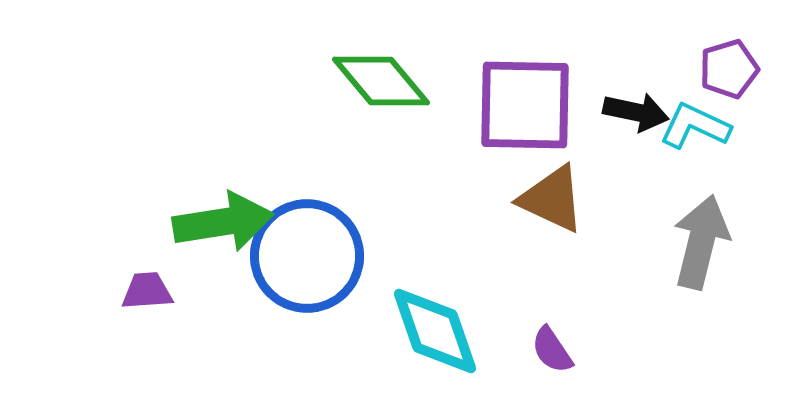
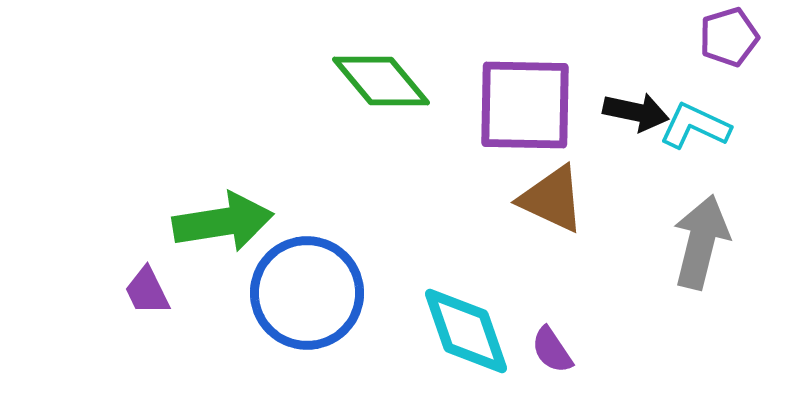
purple pentagon: moved 32 px up
blue circle: moved 37 px down
purple trapezoid: rotated 112 degrees counterclockwise
cyan diamond: moved 31 px right
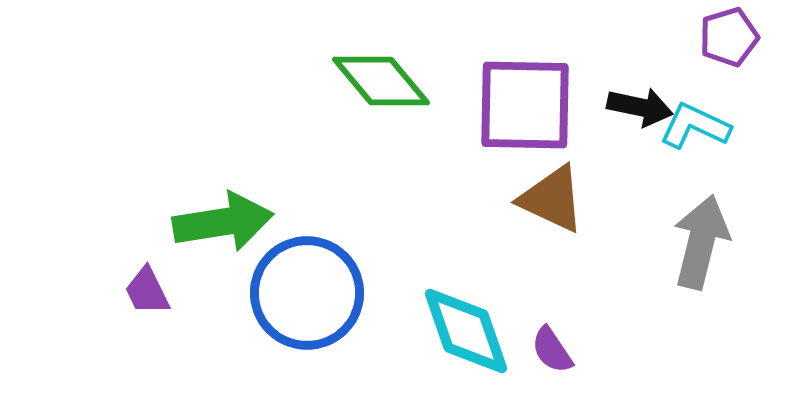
black arrow: moved 4 px right, 5 px up
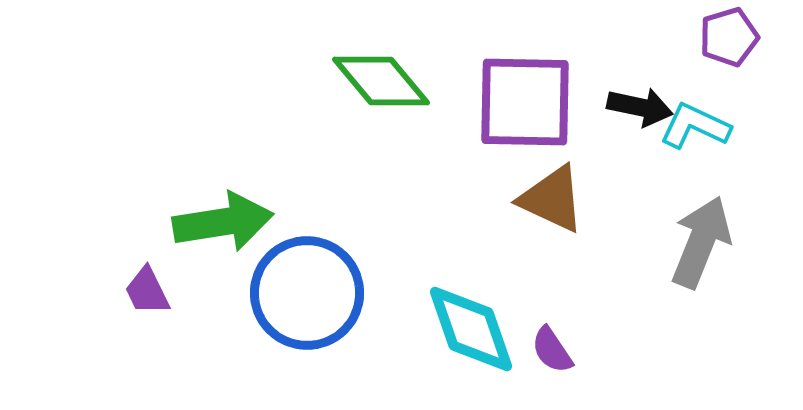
purple square: moved 3 px up
gray arrow: rotated 8 degrees clockwise
cyan diamond: moved 5 px right, 2 px up
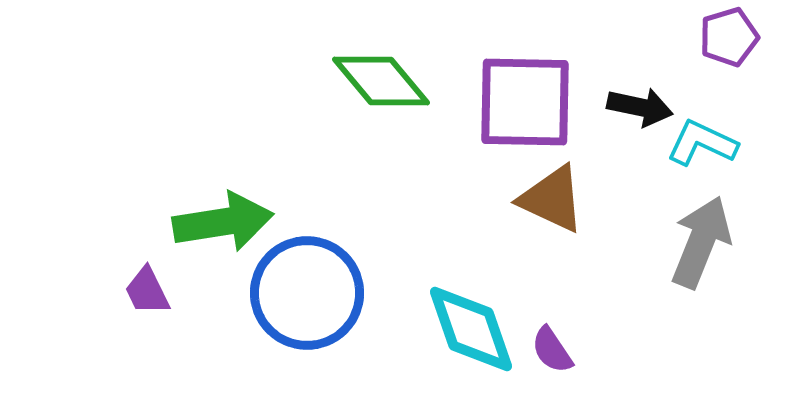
cyan L-shape: moved 7 px right, 17 px down
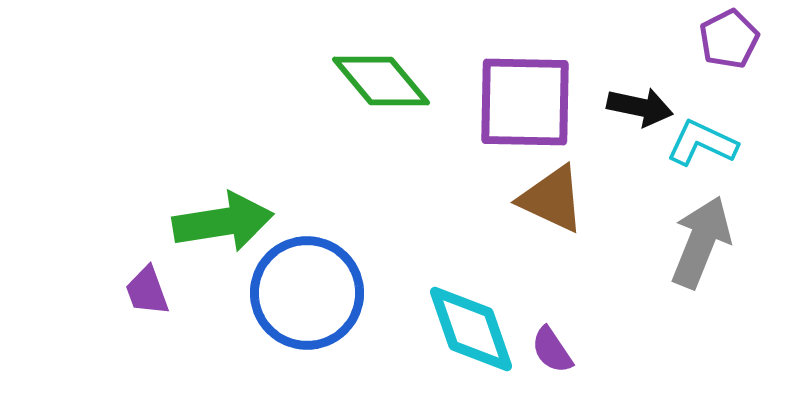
purple pentagon: moved 2 px down; rotated 10 degrees counterclockwise
purple trapezoid: rotated 6 degrees clockwise
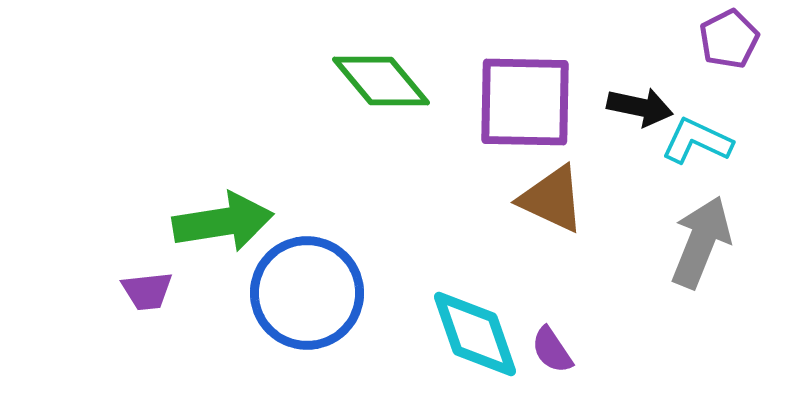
cyan L-shape: moved 5 px left, 2 px up
purple trapezoid: rotated 76 degrees counterclockwise
cyan diamond: moved 4 px right, 5 px down
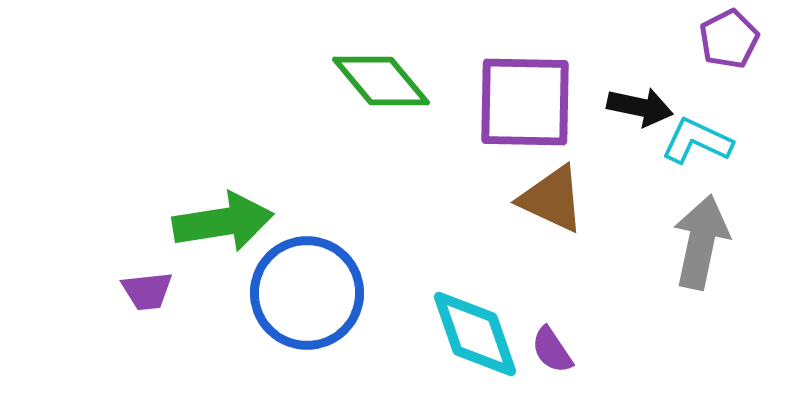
gray arrow: rotated 10 degrees counterclockwise
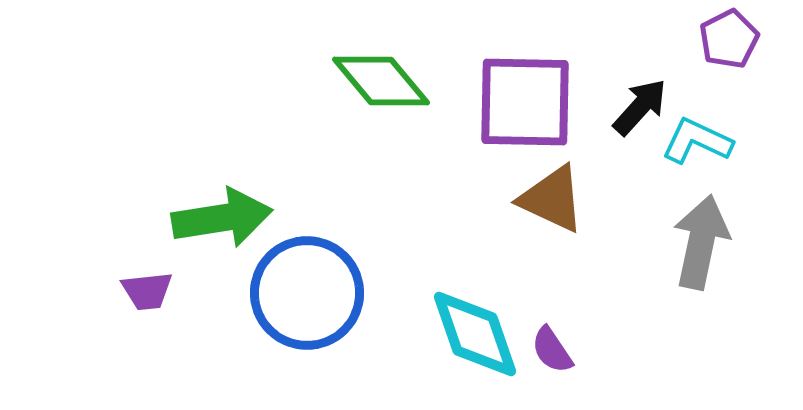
black arrow: rotated 60 degrees counterclockwise
green arrow: moved 1 px left, 4 px up
